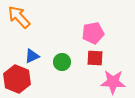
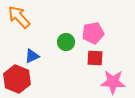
green circle: moved 4 px right, 20 px up
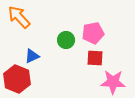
green circle: moved 2 px up
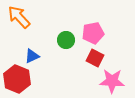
red square: rotated 24 degrees clockwise
pink star: moved 1 px left, 1 px up
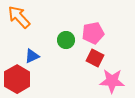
red hexagon: rotated 8 degrees clockwise
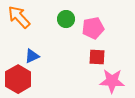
pink pentagon: moved 5 px up
green circle: moved 21 px up
red square: moved 2 px right, 1 px up; rotated 24 degrees counterclockwise
red hexagon: moved 1 px right
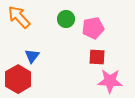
blue triangle: rotated 28 degrees counterclockwise
pink star: moved 2 px left
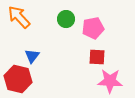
red hexagon: rotated 16 degrees counterclockwise
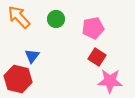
green circle: moved 10 px left
red square: rotated 30 degrees clockwise
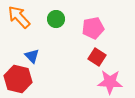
blue triangle: rotated 21 degrees counterclockwise
pink star: moved 1 px down
